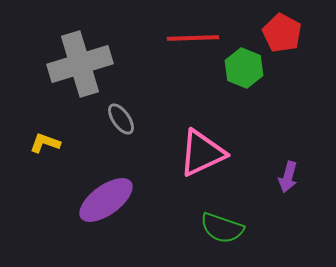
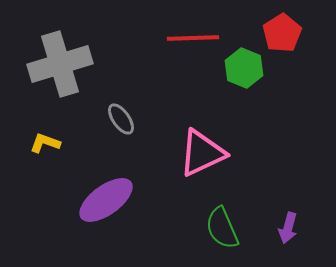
red pentagon: rotated 12 degrees clockwise
gray cross: moved 20 px left
purple arrow: moved 51 px down
green semicircle: rotated 48 degrees clockwise
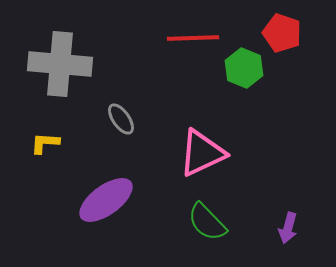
red pentagon: rotated 21 degrees counterclockwise
gray cross: rotated 22 degrees clockwise
yellow L-shape: rotated 16 degrees counterclockwise
green semicircle: moved 15 px left, 6 px up; rotated 21 degrees counterclockwise
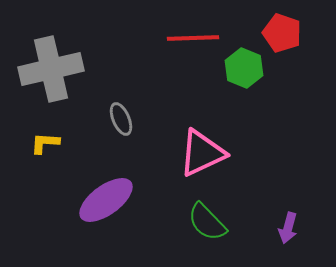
gray cross: moved 9 px left, 5 px down; rotated 18 degrees counterclockwise
gray ellipse: rotated 12 degrees clockwise
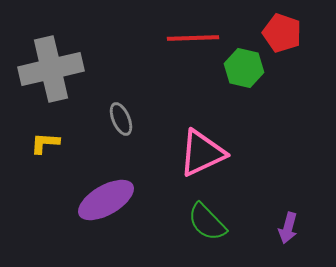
green hexagon: rotated 9 degrees counterclockwise
purple ellipse: rotated 6 degrees clockwise
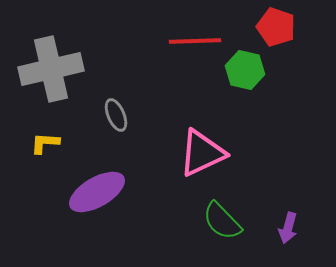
red pentagon: moved 6 px left, 6 px up
red line: moved 2 px right, 3 px down
green hexagon: moved 1 px right, 2 px down
gray ellipse: moved 5 px left, 4 px up
purple ellipse: moved 9 px left, 8 px up
green semicircle: moved 15 px right, 1 px up
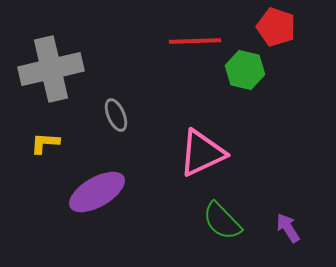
purple arrow: rotated 132 degrees clockwise
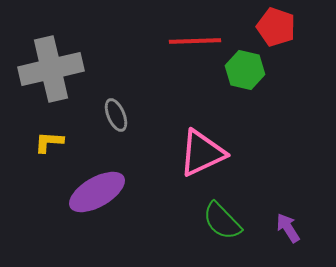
yellow L-shape: moved 4 px right, 1 px up
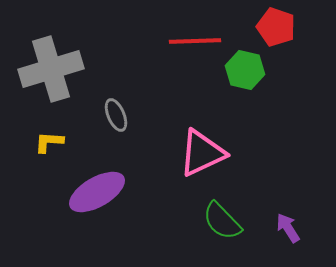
gray cross: rotated 4 degrees counterclockwise
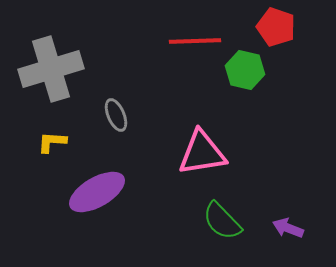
yellow L-shape: moved 3 px right
pink triangle: rotated 16 degrees clockwise
purple arrow: rotated 36 degrees counterclockwise
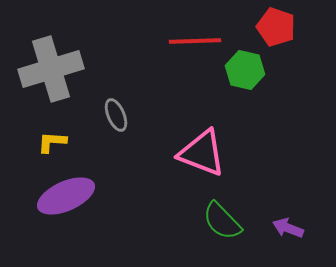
pink triangle: rotated 30 degrees clockwise
purple ellipse: moved 31 px left, 4 px down; rotated 6 degrees clockwise
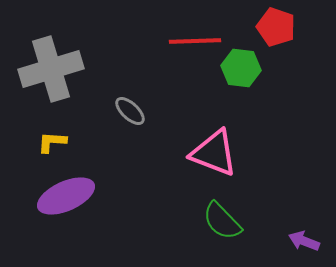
green hexagon: moved 4 px left, 2 px up; rotated 6 degrees counterclockwise
gray ellipse: moved 14 px right, 4 px up; rotated 24 degrees counterclockwise
pink triangle: moved 12 px right
purple arrow: moved 16 px right, 13 px down
